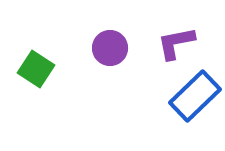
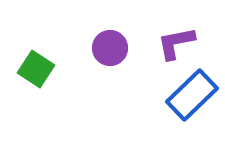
blue rectangle: moved 3 px left, 1 px up
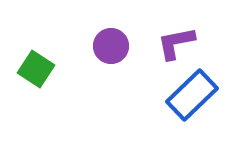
purple circle: moved 1 px right, 2 px up
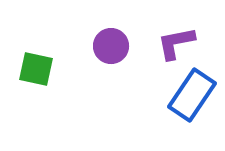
green square: rotated 21 degrees counterclockwise
blue rectangle: rotated 12 degrees counterclockwise
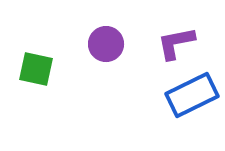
purple circle: moved 5 px left, 2 px up
blue rectangle: rotated 30 degrees clockwise
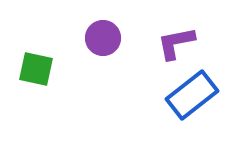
purple circle: moved 3 px left, 6 px up
blue rectangle: rotated 12 degrees counterclockwise
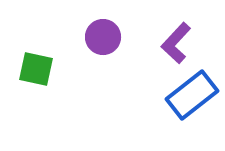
purple circle: moved 1 px up
purple L-shape: rotated 36 degrees counterclockwise
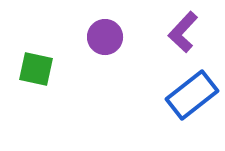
purple circle: moved 2 px right
purple L-shape: moved 7 px right, 11 px up
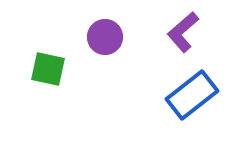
purple L-shape: rotated 6 degrees clockwise
green square: moved 12 px right
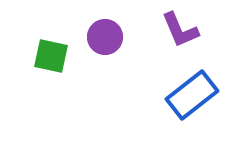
purple L-shape: moved 3 px left, 2 px up; rotated 72 degrees counterclockwise
green square: moved 3 px right, 13 px up
